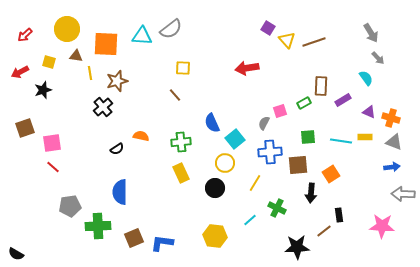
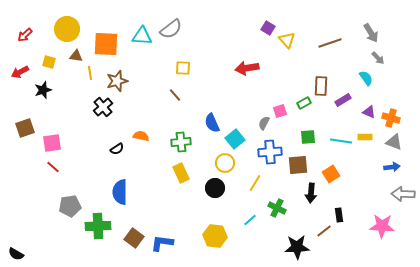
brown line at (314, 42): moved 16 px right, 1 px down
brown square at (134, 238): rotated 30 degrees counterclockwise
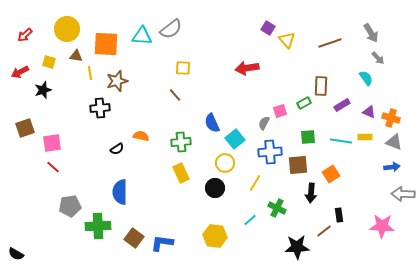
purple rectangle at (343, 100): moved 1 px left, 5 px down
black cross at (103, 107): moved 3 px left, 1 px down; rotated 36 degrees clockwise
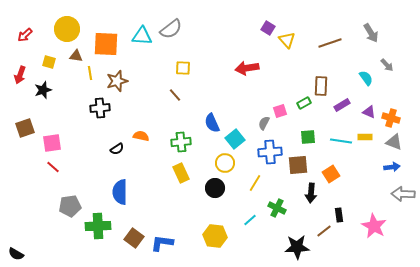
gray arrow at (378, 58): moved 9 px right, 7 px down
red arrow at (20, 72): moved 3 px down; rotated 42 degrees counterclockwise
pink star at (382, 226): moved 8 px left; rotated 25 degrees clockwise
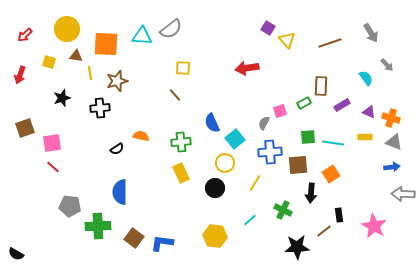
black star at (43, 90): moved 19 px right, 8 px down
cyan line at (341, 141): moved 8 px left, 2 px down
gray pentagon at (70, 206): rotated 15 degrees clockwise
green cross at (277, 208): moved 6 px right, 2 px down
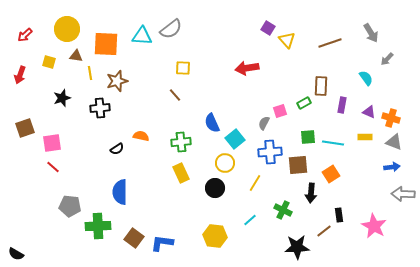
gray arrow at (387, 65): moved 6 px up; rotated 88 degrees clockwise
purple rectangle at (342, 105): rotated 49 degrees counterclockwise
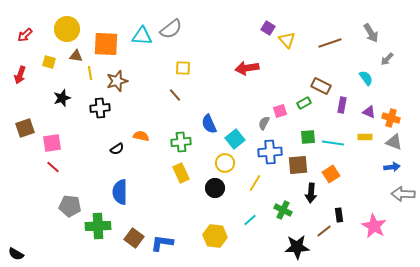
brown rectangle at (321, 86): rotated 66 degrees counterclockwise
blue semicircle at (212, 123): moved 3 px left, 1 px down
